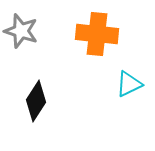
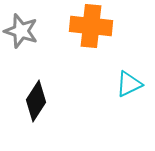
orange cross: moved 6 px left, 8 px up
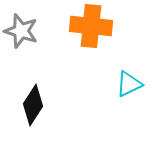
black diamond: moved 3 px left, 4 px down
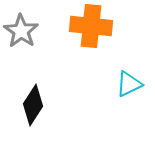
gray star: rotated 16 degrees clockwise
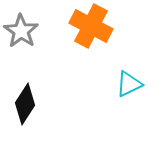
orange cross: rotated 21 degrees clockwise
black diamond: moved 8 px left, 1 px up
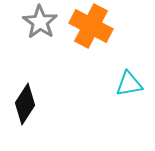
gray star: moved 19 px right, 9 px up
cyan triangle: rotated 16 degrees clockwise
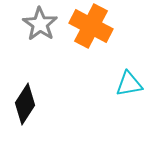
gray star: moved 2 px down
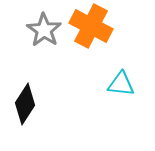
gray star: moved 4 px right, 6 px down
cyan triangle: moved 8 px left; rotated 16 degrees clockwise
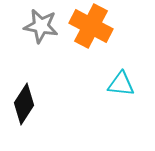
gray star: moved 3 px left, 4 px up; rotated 24 degrees counterclockwise
black diamond: moved 1 px left
